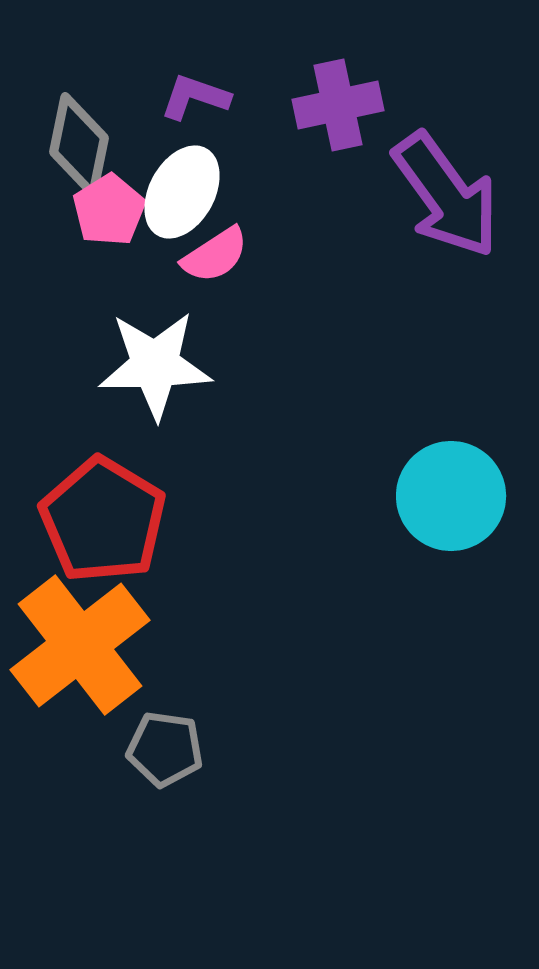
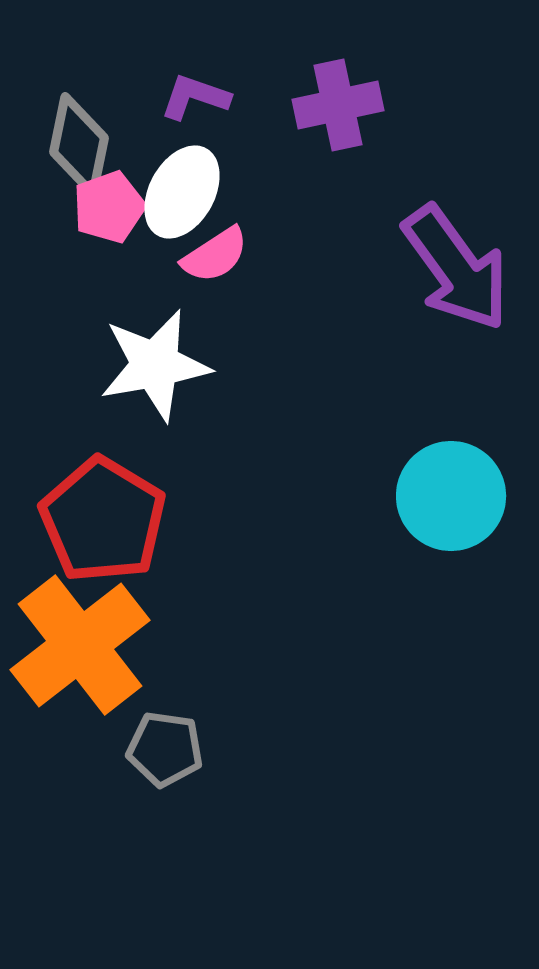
purple arrow: moved 10 px right, 73 px down
pink pentagon: moved 3 px up; rotated 12 degrees clockwise
white star: rotated 9 degrees counterclockwise
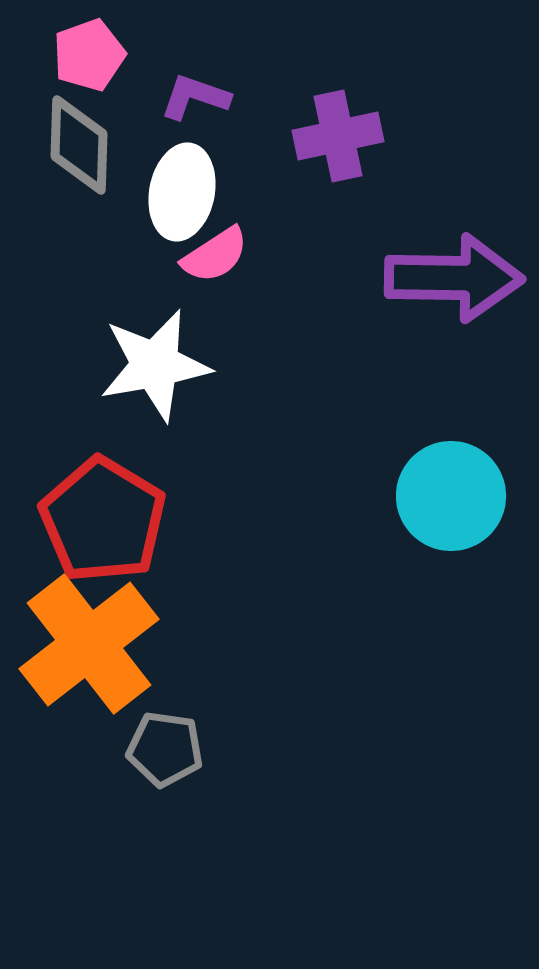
purple cross: moved 31 px down
gray diamond: rotated 10 degrees counterclockwise
white ellipse: rotated 18 degrees counterclockwise
pink pentagon: moved 20 px left, 152 px up
purple arrow: moved 2 px left, 10 px down; rotated 53 degrees counterclockwise
orange cross: moved 9 px right, 1 px up
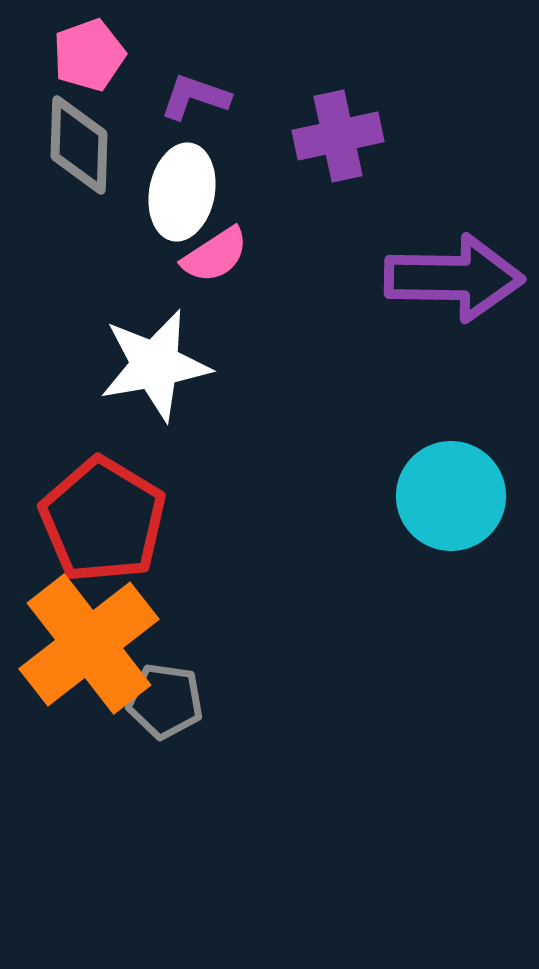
gray pentagon: moved 48 px up
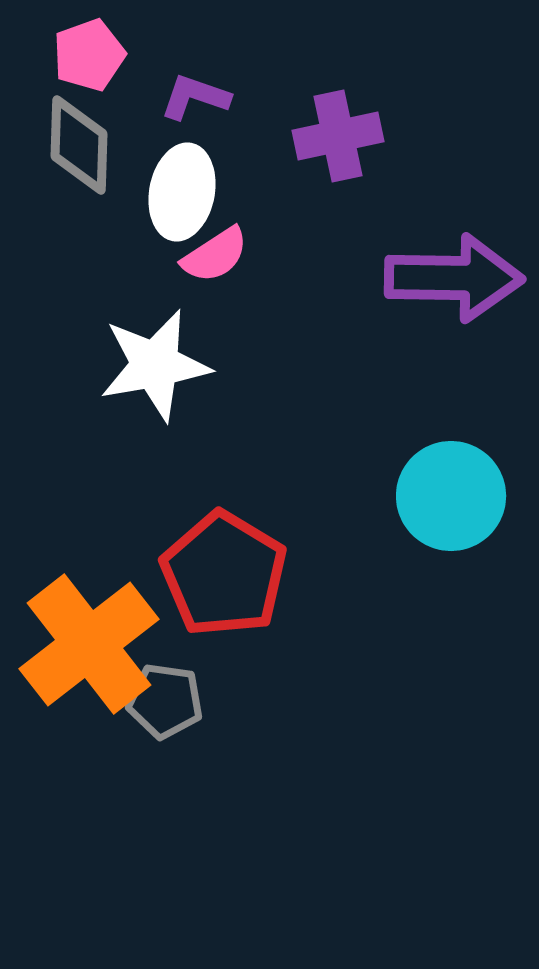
red pentagon: moved 121 px right, 54 px down
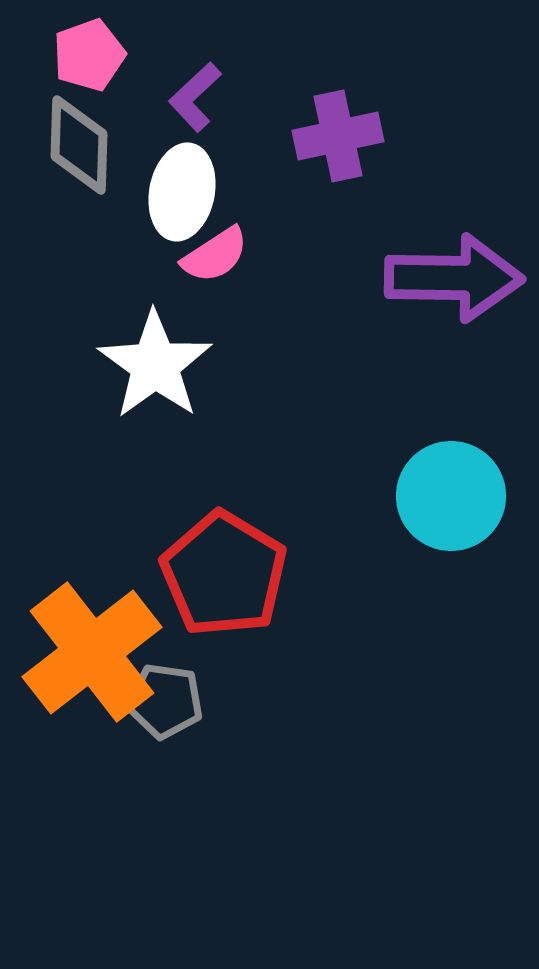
purple L-shape: rotated 62 degrees counterclockwise
white star: rotated 26 degrees counterclockwise
orange cross: moved 3 px right, 8 px down
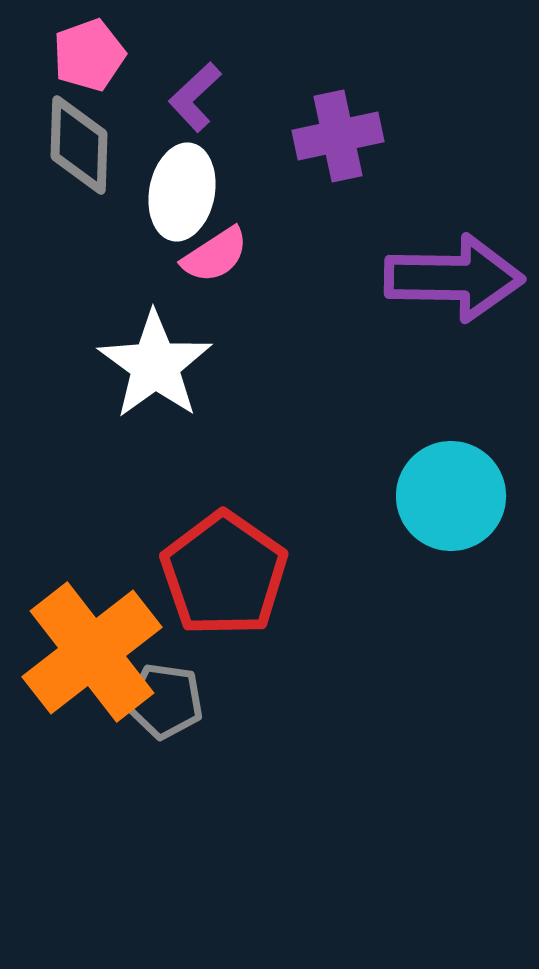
red pentagon: rotated 4 degrees clockwise
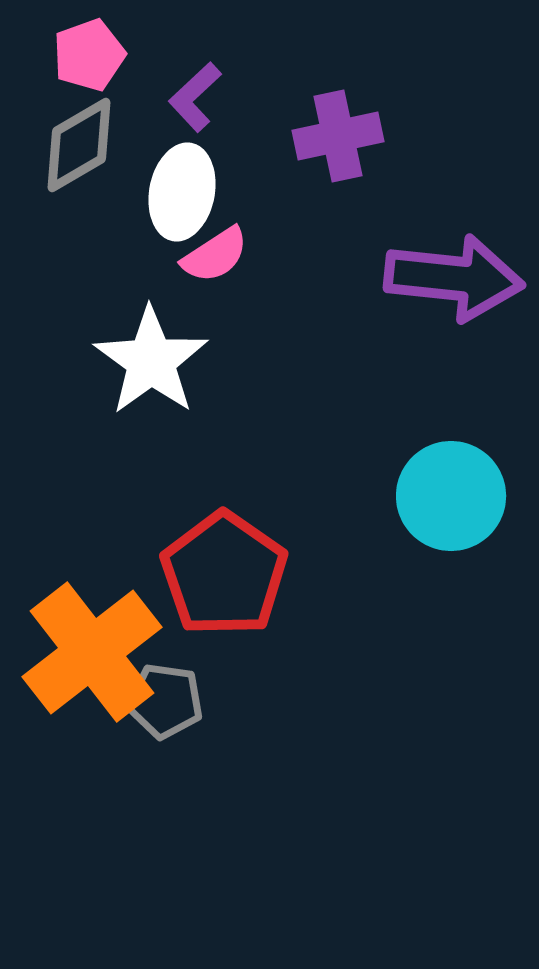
gray diamond: rotated 58 degrees clockwise
purple arrow: rotated 5 degrees clockwise
white star: moved 4 px left, 4 px up
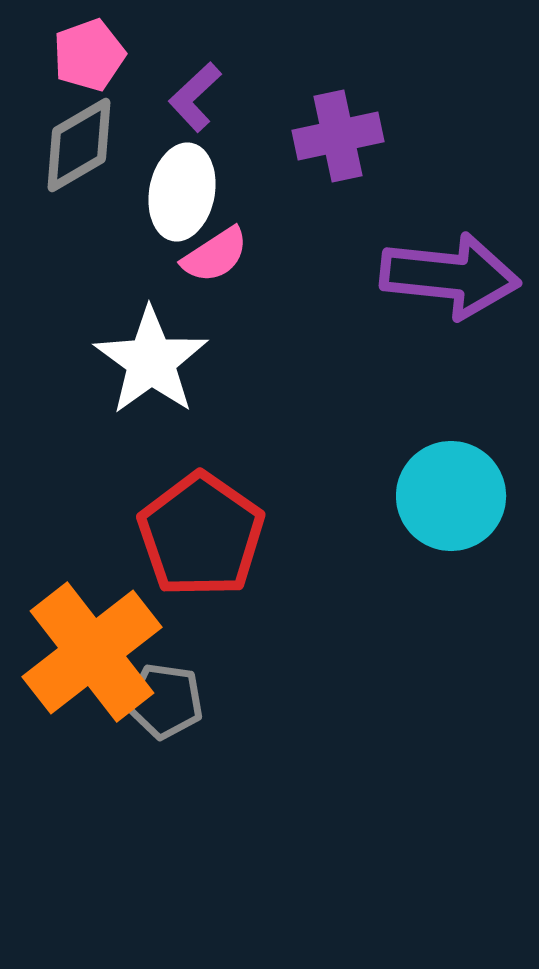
purple arrow: moved 4 px left, 2 px up
red pentagon: moved 23 px left, 39 px up
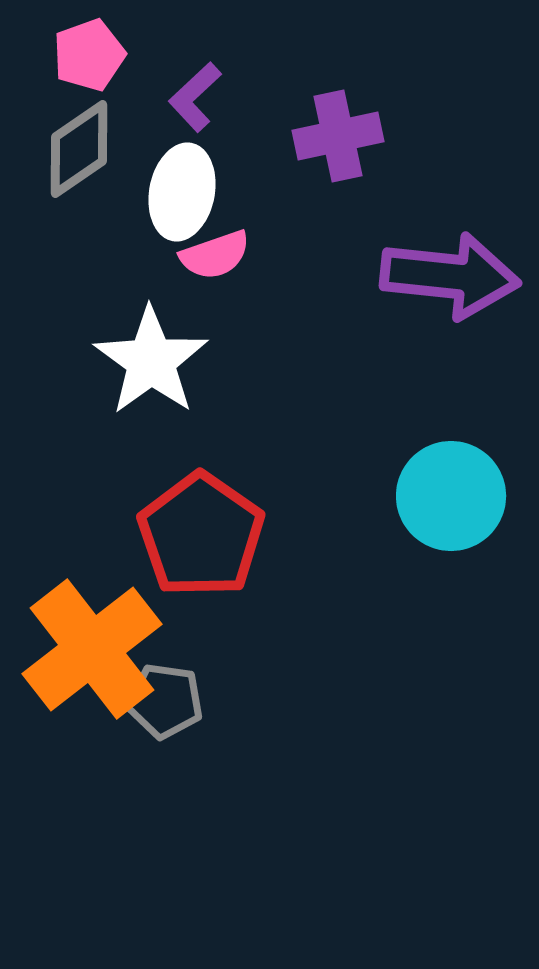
gray diamond: moved 4 px down; rotated 4 degrees counterclockwise
pink semicircle: rotated 14 degrees clockwise
orange cross: moved 3 px up
